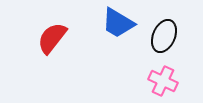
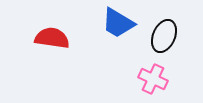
red semicircle: rotated 60 degrees clockwise
pink cross: moved 10 px left, 2 px up
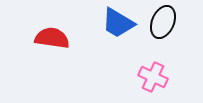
black ellipse: moved 1 px left, 14 px up
pink cross: moved 2 px up
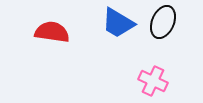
red semicircle: moved 6 px up
pink cross: moved 4 px down
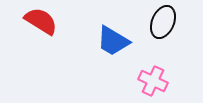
blue trapezoid: moved 5 px left, 18 px down
red semicircle: moved 11 px left, 11 px up; rotated 24 degrees clockwise
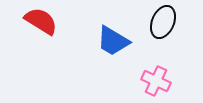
pink cross: moved 3 px right
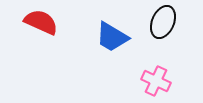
red semicircle: moved 1 px down; rotated 8 degrees counterclockwise
blue trapezoid: moved 1 px left, 4 px up
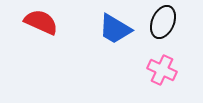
blue trapezoid: moved 3 px right, 8 px up
pink cross: moved 6 px right, 11 px up
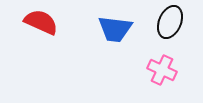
black ellipse: moved 7 px right
blue trapezoid: rotated 24 degrees counterclockwise
